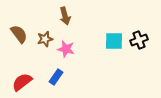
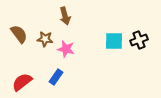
brown star: rotated 21 degrees clockwise
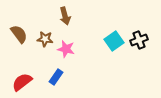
cyan square: rotated 36 degrees counterclockwise
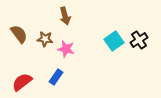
black cross: rotated 12 degrees counterclockwise
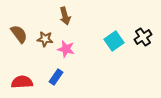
black cross: moved 4 px right, 3 px up
red semicircle: rotated 35 degrees clockwise
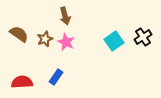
brown semicircle: rotated 18 degrees counterclockwise
brown star: rotated 28 degrees counterclockwise
pink star: moved 7 px up; rotated 12 degrees clockwise
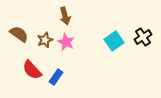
brown star: moved 1 px down
red semicircle: moved 10 px right, 12 px up; rotated 130 degrees counterclockwise
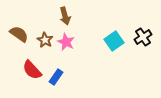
brown star: rotated 21 degrees counterclockwise
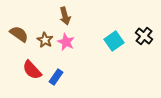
black cross: moved 1 px right, 1 px up; rotated 18 degrees counterclockwise
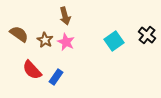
black cross: moved 3 px right, 1 px up
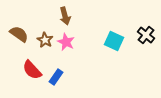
black cross: moved 1 px left
cyan square: rotated 30 degrees counterclockwise
